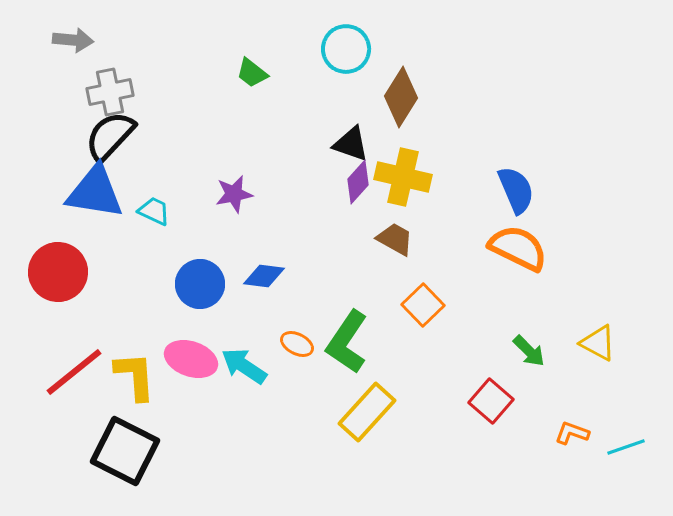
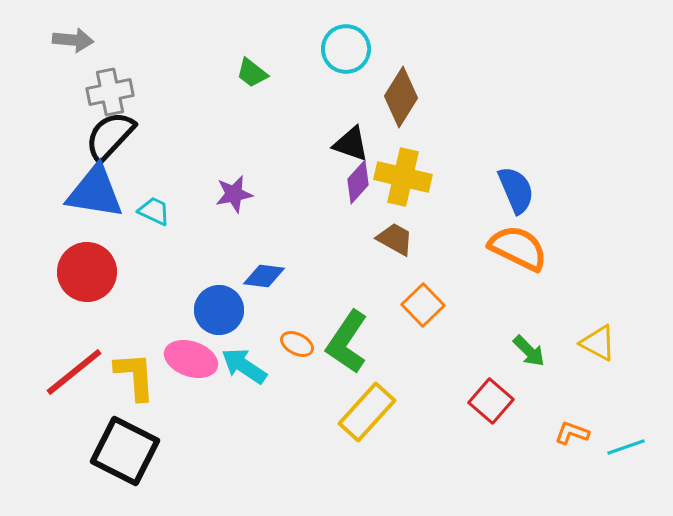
red circle: moved 29 px right
blue circle: moved 19 px right, 26 px down
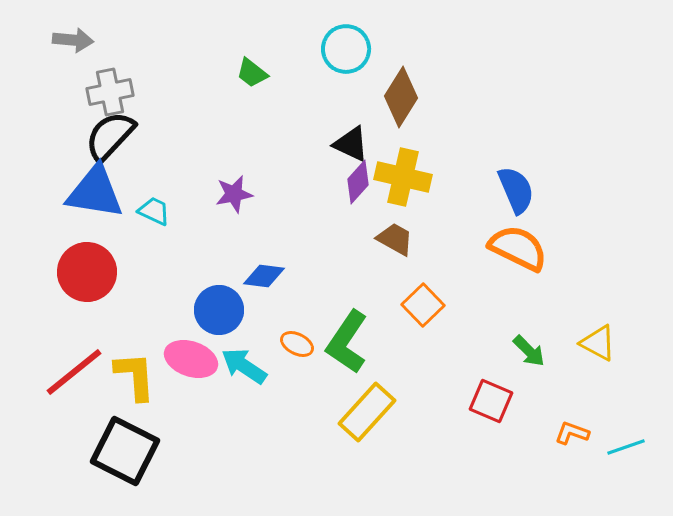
black triangle: rotated 6 degrees clockwise
red square: rotated 18 degrees counterclockwise
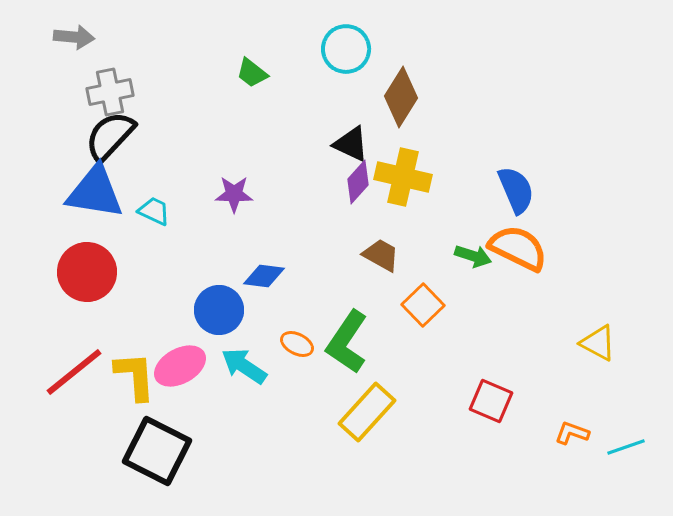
gray arrow: moved 1 px right, 3 px up
purple star: rotated 12 degrees clockwise
brown trapezoid: moved 14 px left, 16 px down
green arrow: moved 56 px left, 95 px up; rotated 27 degrees counterclockwise
pink ellipse: moved 11 px left, 7 px down; rotated 48 degrees counterclockwise
black square: moved 32 px right
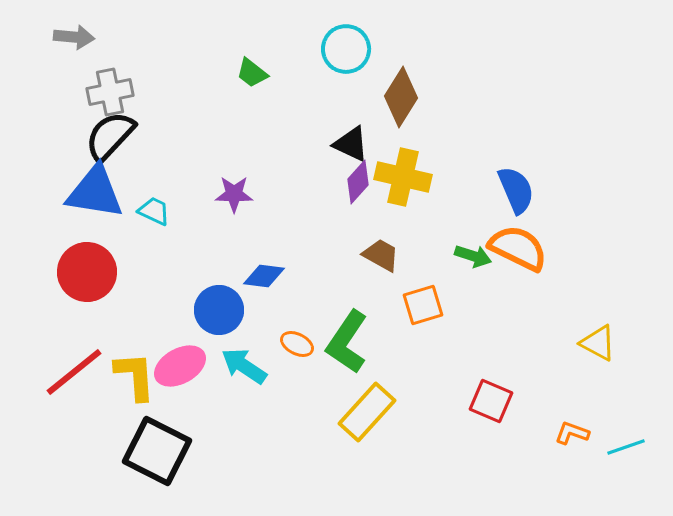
orange square: rotated 27 degrees clockwise
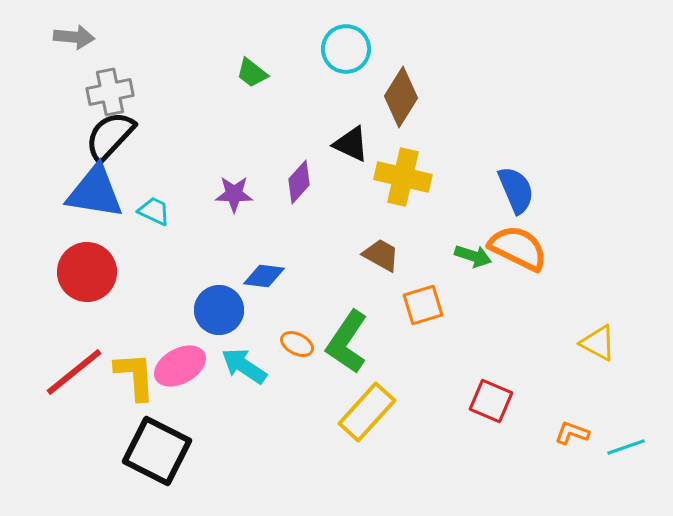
purple diamond: moved 59 px left
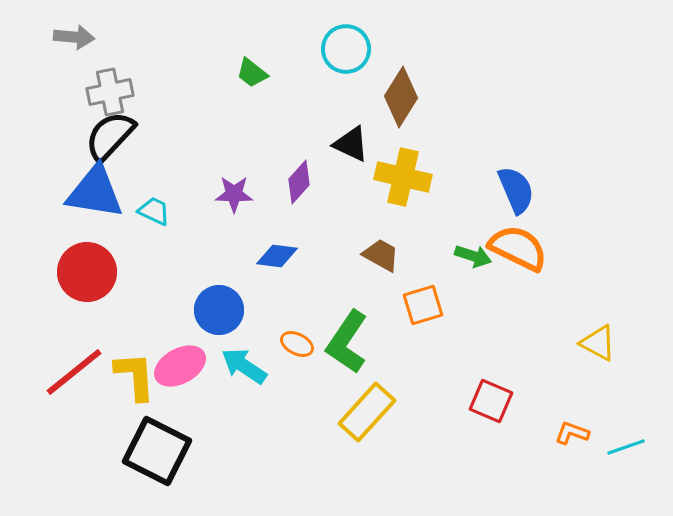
blue diamond: moved 13 px right, 20 px up
